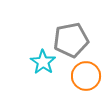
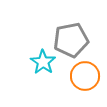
orange circle: moved 1 px left
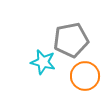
cyan star: rotated 20 degrees counterclockwise
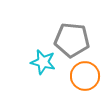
gray pentagon: moved 1 px right; rotated 16 degrees clockwise
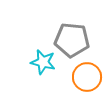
orange circle: moved 2 px right, 1 px down
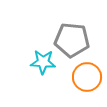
cyan star: rotated 10 degrees counterclockwise
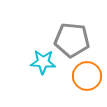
orange circle: moved 1 px up
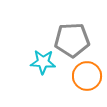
gray pentagon: rotated 8 degrees counterclockwise
